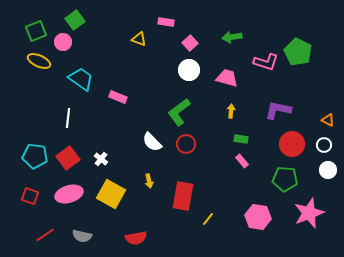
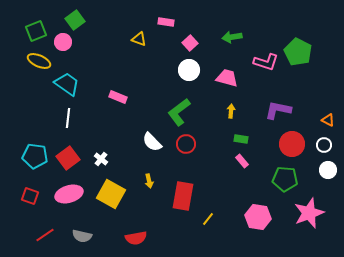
cyan trapezoid at (81, 79): moved 14 px left, 5 px down
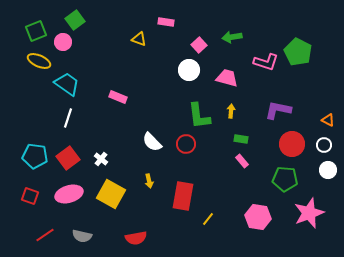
pink square at (190, 43): moved 9 px right, 2 px down
green L-shape at (179, 112): moved 20 px right, 4 px down; rotated 60 degrees counterclockwise
white line at (68, 118): rotated 12 degrees clockwise
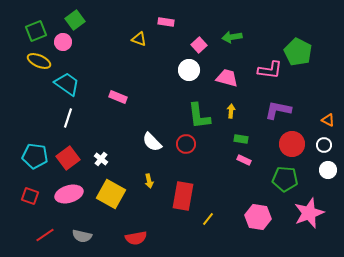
pink L-shape at (266, 62): moved 4 px right, 8 px down; rotated 10 degrees counterclockwise
pink rectangle at (242, 161): moved 2 px right, 1 px up; rotated 24 degrees counterclockwise
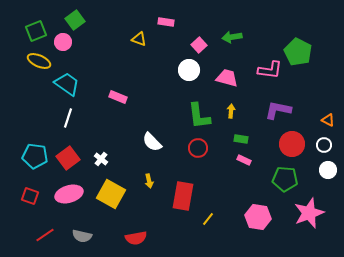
red circle at (186, 144): moved 12 px right, 4 px down
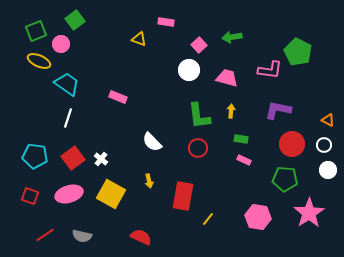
pink circle at (63, 42): moved 2 px left, 2 px down
red square at (68, 158): moved 5 px right
pink star at (309, 213): rotated 12 degrees counterclockwise
red semicircle at (136, 238): moved 5 px right, 1 px up; rotated 145 degrees counterclockwise
